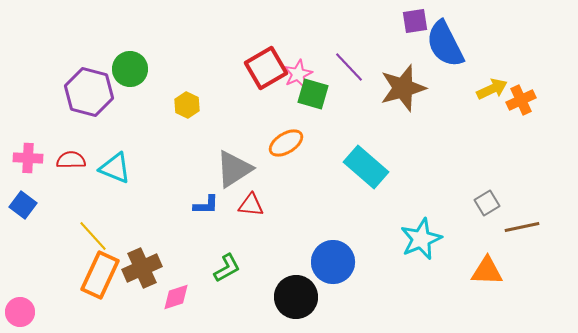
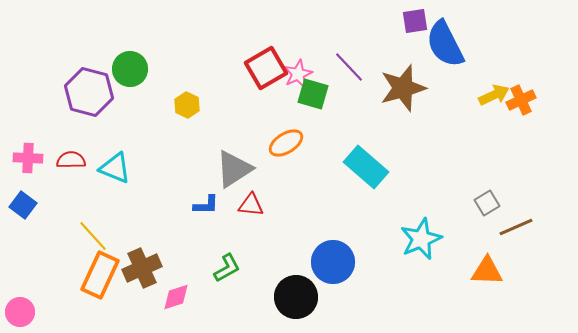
yellow arrow: moved 2 px right, 6 px down
brown line: moved 6 px left; rotated 12 degrees counterclockwise
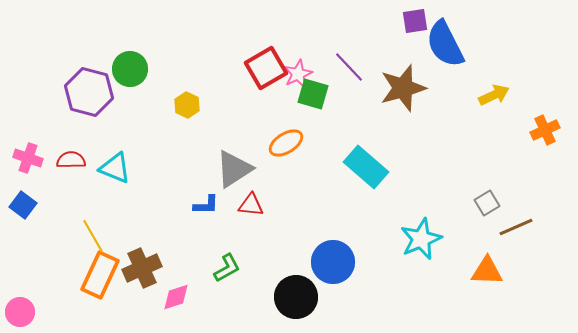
orange cross: moved 24 px right, 30 px down
pink cross: rotated 16 degrees clockwise
yellow line: rotated 12 degrees clockwise
